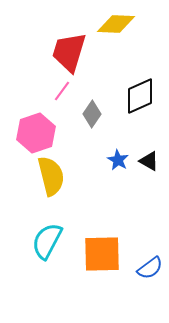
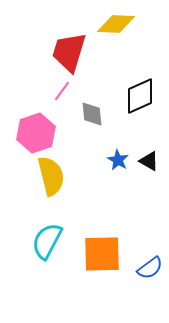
gray diamond: rotated 40 degrees counterclockwise
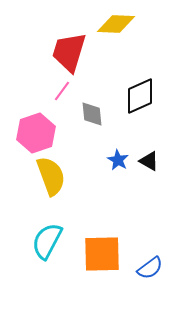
yellow semicircle: rotated 6 degrees counterclockwise
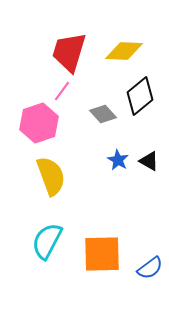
yellow diamond: moved 8 px right, 27 px down
black diamond: rotated 15 degrees counterclockwise
gray diamond: moved 11 px right; rotated 36 degrees counterclockwise
pink hexagon: moved 3 px right, 10 px up
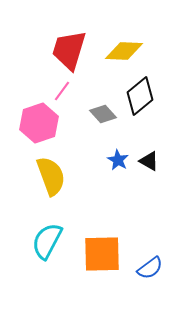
red trapezoid: moved 2 px up
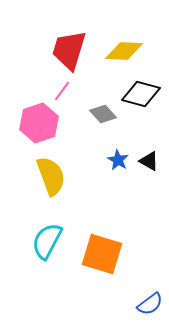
black diamond: moved 1 px right, 2 px up; rotated 54 degrees clockwise
orange square: rotated 18 degrees clockwise
blue semicircle: moved 36 px down
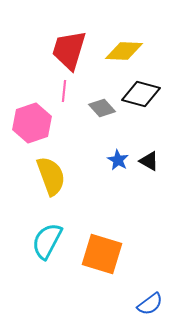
pink line: moved 2 px right; rotated 30 degrees counterclockwise
gray diamond: moved 1 px left, 6 px up
pink hexagon: moved 7 px left
